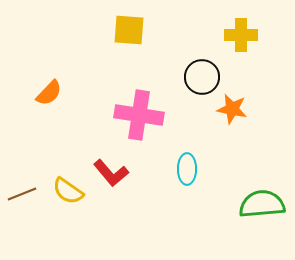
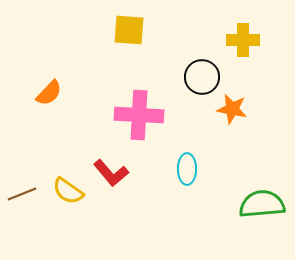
yellow cross: moved 2 px right, 5 px down
pink cross: rotated 6 degrees counterclockwise
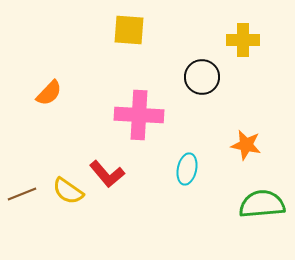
orange star: moved 14 px right, 36 px down
cyan ellipse: rotated 12 degrees clockwise
red L-shape: moved 4 px left, 1 px down
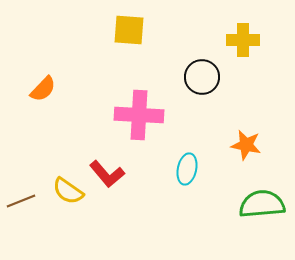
orange semicircle: moved 6 px left, 4 px up
brown line: moved 1 px left, 7 px down
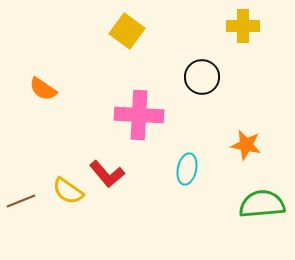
yellow square: moved 2 px left, 1 px down; rotated 32 degrees clockwise
yellow cross: moved 14 px up
orange semicircle: rotated 80 degrees clockwise
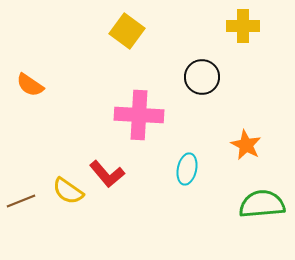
orange semicircle: moved 13 px left, 4 px up
orange star: rotated 16 degrees clockwise
